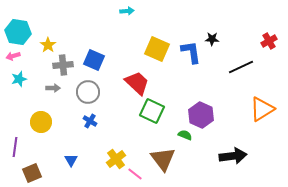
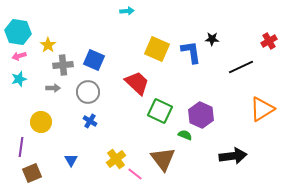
pink arrow: moved 6 px right
green square: moved 8 px right
purple line: moved 6 px right
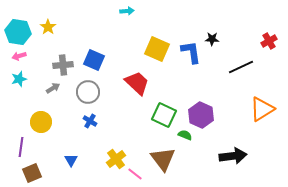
yellow star: moved 18 px up
gray arrow: rotated 32 degrees counterclockwise
green square: moved 4 px right, 4 px down
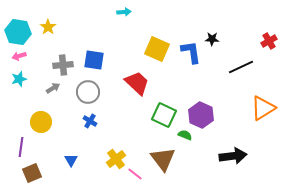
cyan arrow: moved 3 px left, 1 px down
blue square: rotated 15 degrees counterclockwise
orange triangle: moved 1 px right, 1 px up
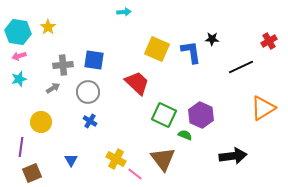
yellow cross: rotated 24 degrees counterclockwise
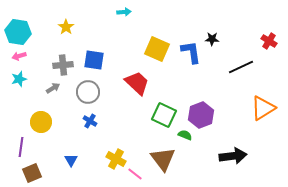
yellow star: moved 18 px right
red cross: rotated 28 degrees counterclockwise
purple hexagon: rotated 15 degrees clockwise
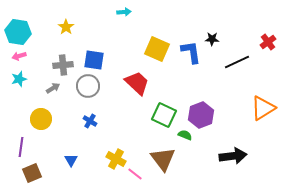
red cross: moved 1 px left, 1 px down; rotated 21 degrees clockwise
black line: moved 4 px left, 5 px up
gray circle: moved 6 px up
yellow circle: moved 3 px up
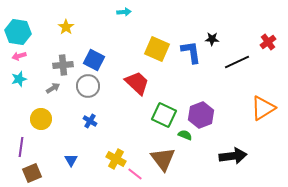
blue square: rotated 20 degrees clockwise
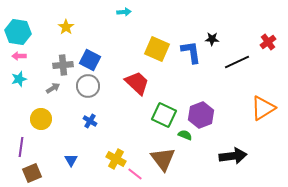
pink arrow: rotated 16 degrees clockwise
blue square: moved 4 px left
